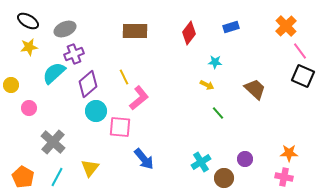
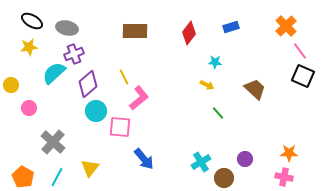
black ellipse: moved 4 px right
gray ellipse: moved 2 px right, 1 px up; rotated 35 degrees clockwise
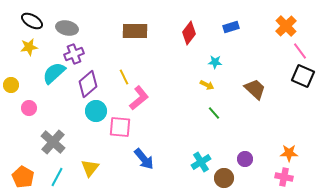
green line: moved 4 px left
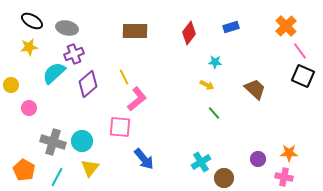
pink L-shape: moved 2 px left, 1 px down
cyan circle: moved 14 px left, 30 px down
gray cross: rotated 25 degrees counterclockwise
purple circle: moved 13 px right
orange pentagon: moved 1 px right, 7 px up
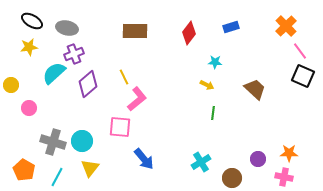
green line: moved 1 px left; rotated 48 degrees clockwise
brown circle: moved 8 px right
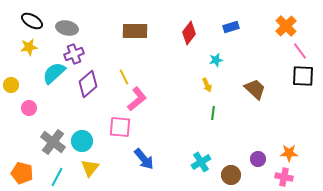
cyan star: moved 1 px right, 2 px up; rotated 16 degrees counterclockwise
black square: rotated 20 degrees counterclockwise
yellow arrow: rotated 40 degrees clockwise
gray cross: rotated 20 degrees clockwise
orange pentagon: moved 2 px left, 3 px down; rotated 15 degrees counterclockwise
brown circle: moved 1 px left, 3 px up
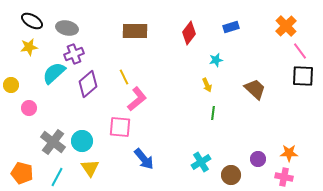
yellow triangle: rotated 12 degrees counterclockwise
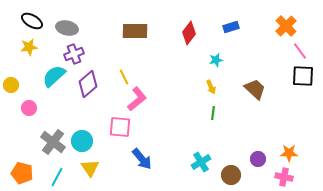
cyan semicircle: moved 3 px down
yellow arrow: moved 4 px right, 2 px down
blue arrow: moved 2 px left
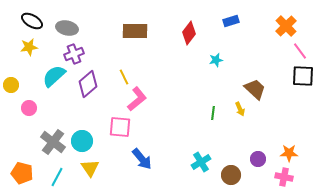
blue rectangle: moved 6 px up
yellow arrow: moved 29 px right, 22 px down
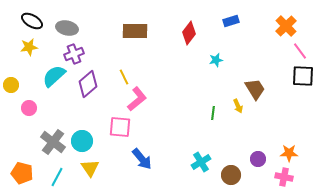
brown trapezoid: rotated 15 degrees clockwise
yellow arrow: moved 2 px left, 3 px up
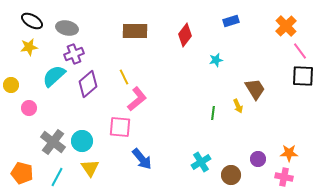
red diamond: moved 4 px left, 2 px down
